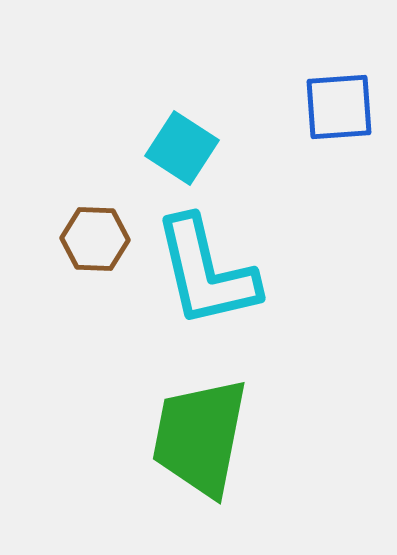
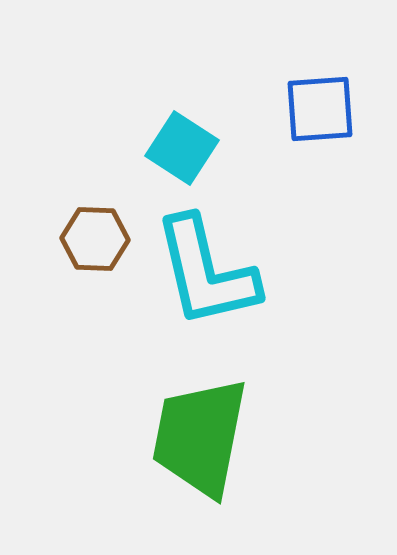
blue square: moved 19 px left, 2 px down
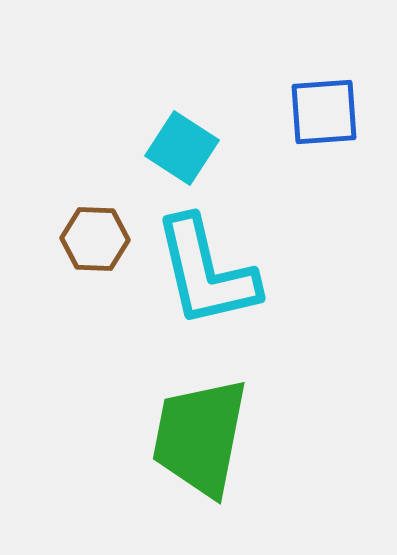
blue square: moved 4 px right, 3 px down
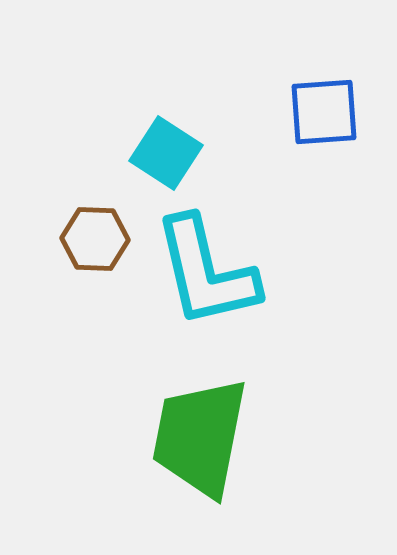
cyan square: moved 16 px left, 5 px down
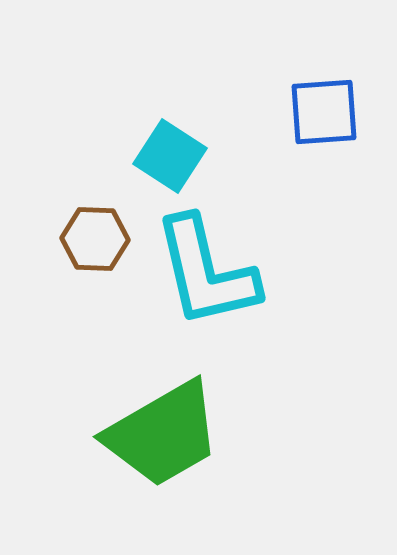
cyan square: moved 4 px right, 3 px down
green trapezoid: moved 37 px left, 3 px up; rotated 131 degrees counterclockwise
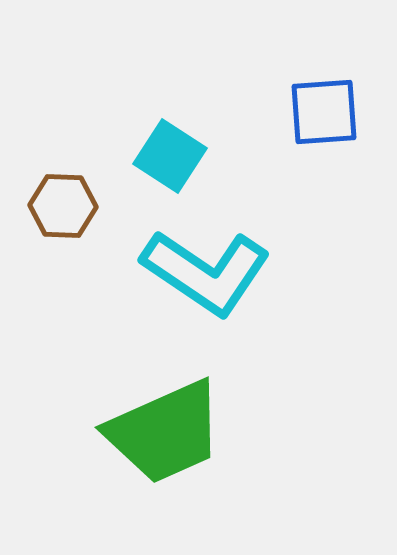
brown hexagon: moved 32 px left, 33 px up
cyan L-shape: rotated 43 degrees counterclockwise
green trapezoid: moved 2 px right, 2 px up; rotated 6 degrees clockwise
